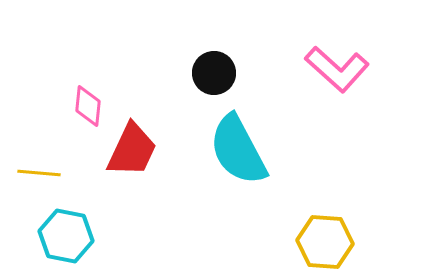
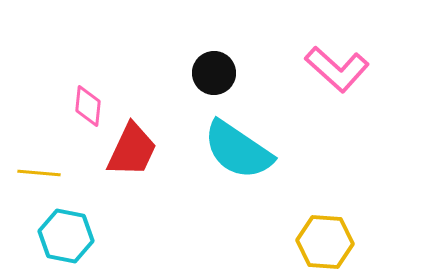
cyan semicircle: rotated 28 degrees counterclockwise
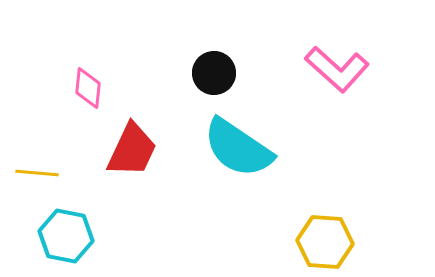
pink diamond: moved 18 px up
cyan semicircle: moved 2 px up
yellow line: moved 2 px left
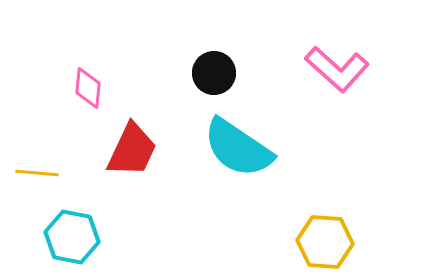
cyan hexagon: moved 6 px right, 1 px down
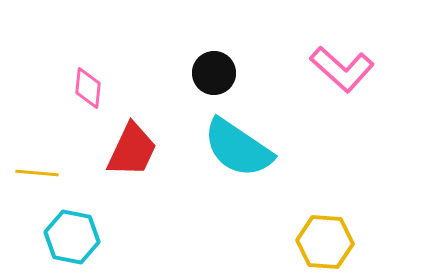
pink L-shape: moved 5 px right
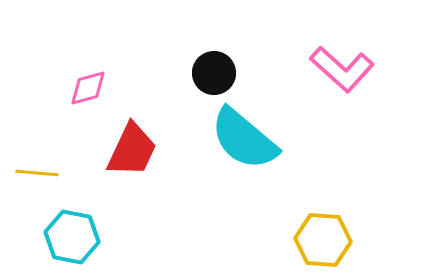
pink diamond: rotated 69 degrees clockwise
cyan semicircle: moved 6 px right, 9 px up; rotated 6 degrees clockwise
yellow hexagon: moved 2 px left, 2 px up
